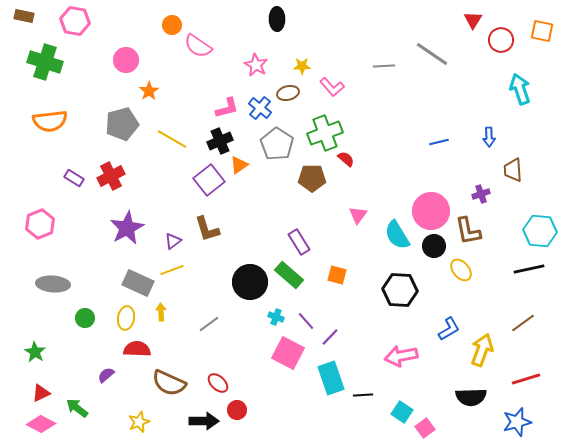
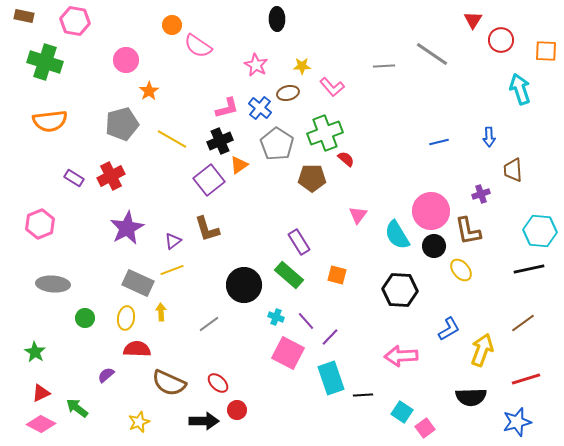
orange square at (542, 31): moved 4 px right, 20 px down; rotated 10 degrees counterclockwise
black circle at (250, 282): moved 6 px left, 3 px down
pink arrow at (401, 356): rotated 8 degrees clockwise
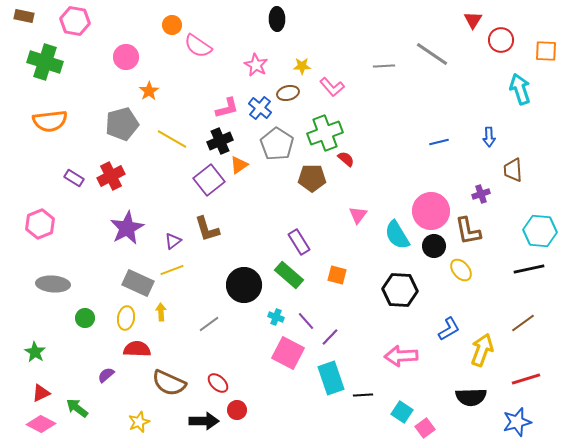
pink circle at (126, 60): moved 3 px up
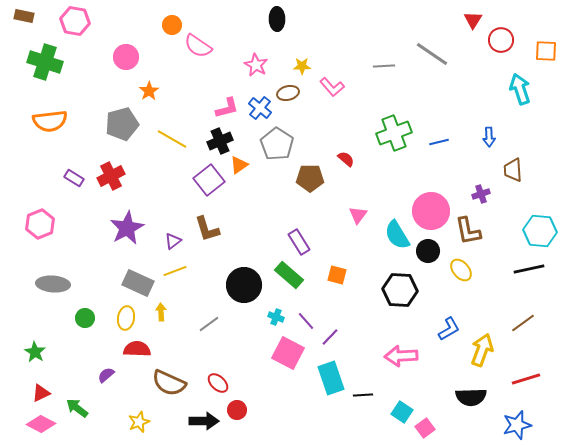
green cross at (325, 133): moved 69 px right
brown pentagon at (312, 178): moved 2 px left
black circle at (434, 246): moved 6 px left, 5 px down
yellow line at (172, 270): moved 3 px right, 1 px down
blue star at (517, 422): moved 3 px down
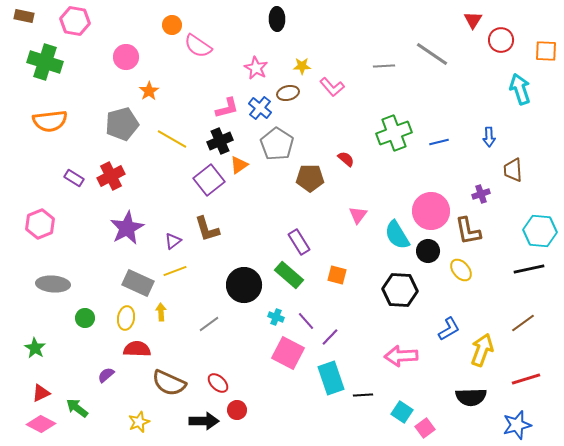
pink star at (256, 65): moved 3 px down
green star at (35, 352): moved 4 px up
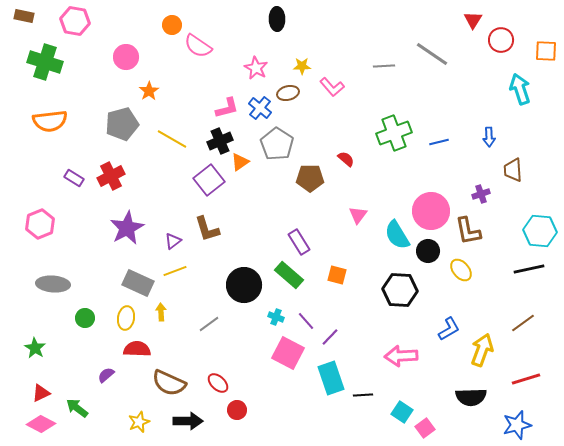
orange triangle at (239, 165): moved 1 px right, 3 px up
black arrow at (204, 421): moved 16 px left
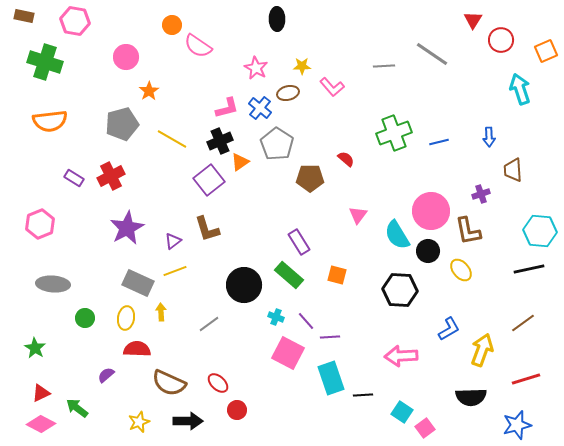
orange square at (546, 51): rotated 25 degrees counterclockwise
purple line at (330, 337): rotated 42 degrees clockwise
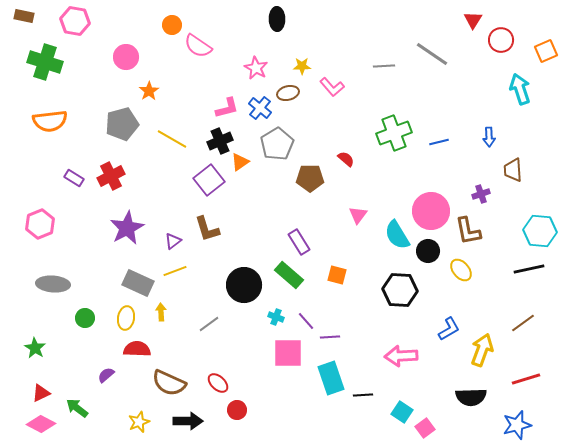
gray pentagon at (277, 144): rotated 8 degrees clockwise
pink square at (288, 353): rotated 28 degrees counterclockwise
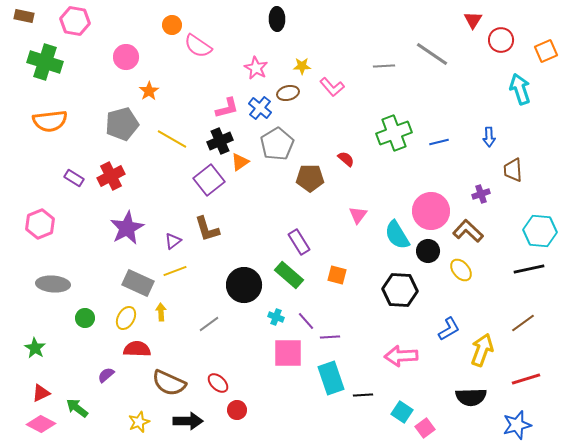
brown L-shape at (468, 231): rotated 144 degrees clockwise
yellow ellipse at (126, 318): rotated 20 degrees clockwise
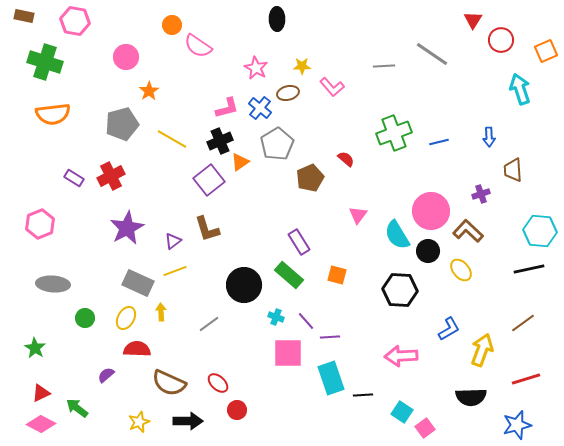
orange semicircle at (50, 121): moved 3 px right, 7 px up
brown pentagon at (310, 178): rotated 24 degrees counterclockwise
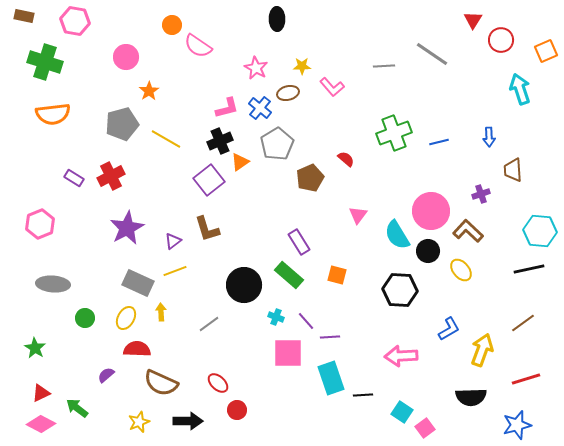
yellow line at (172, 139): moved 6 px left
brown semicircle at (169, 383): moved 8 px left
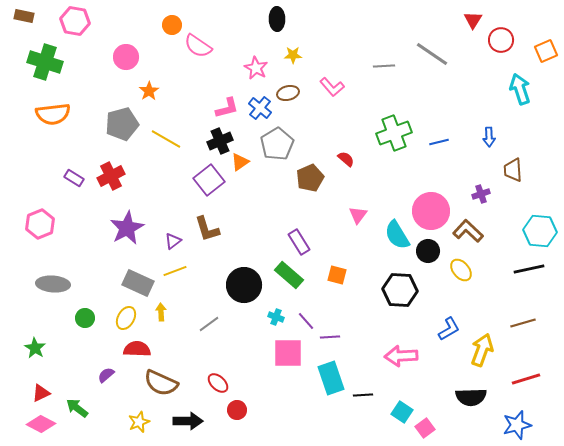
yellow star at (302, 66): moved 9 px left, 11 px up
brown line at (523, 323): rotated 20 degrees clockwise
